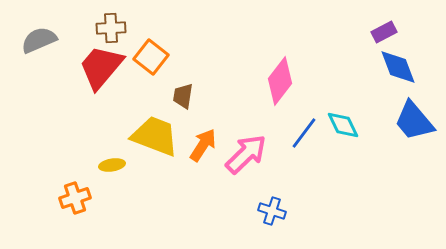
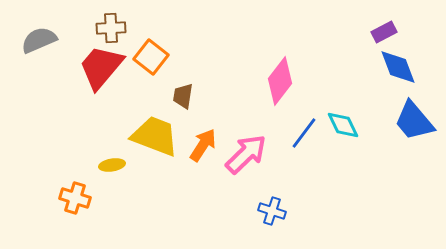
orange cross: rotated 36 degrees clockwise
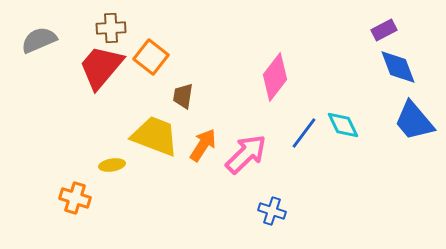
purple rectangle: moved 2 px up
pink diamond: moved 5 px left, 4 px up
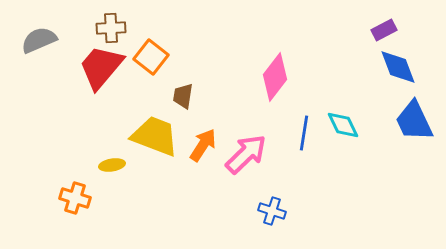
blue trapezoid: rotated 15 degrees clockwise
blue line: rotated 28 degrees counterclockwise
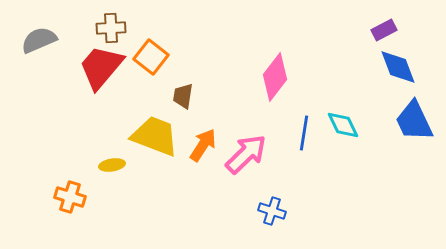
orange cross: moved 5 px left, 1 px up
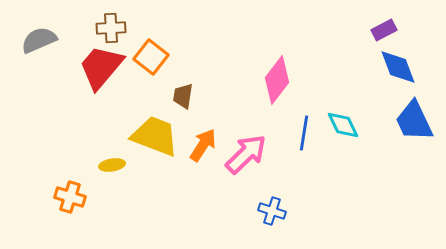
pink diamond: moved 2 px right, 3 px down
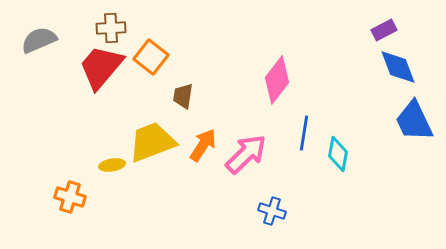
cyan diamond: moved 5 px left, 29 px down; rotated 36 degrees clockwise
yellow trapezoid: moved 3 px left, 6 px down; rotated 42 degrees counterclockwise
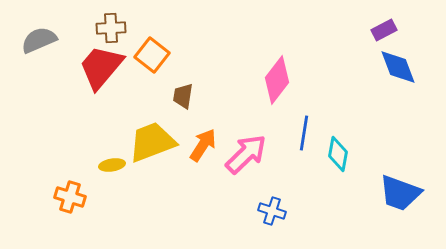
orange square: moved 1 px right, 2 px up
blue trapezoid: moved 14 px left, 72 px down; rotated 45 degrees counterclockwise
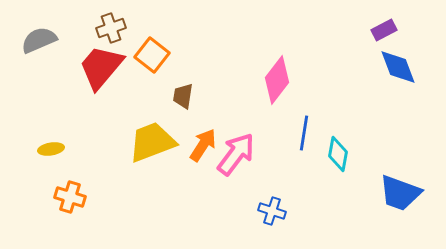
brown cross: rotated 16 degrees counterclockwise
pink arrow: moved 10 px left; rotated 9 degrees counterclockwise
yellow ellipse: moved 61 px left, 16 px up
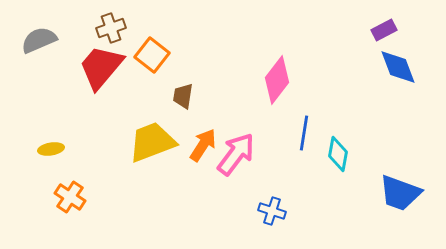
orange cross: rotated 16 degrees clockwise
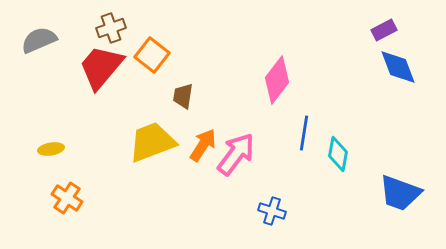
orange cross: moved 3 px left, 1 px down
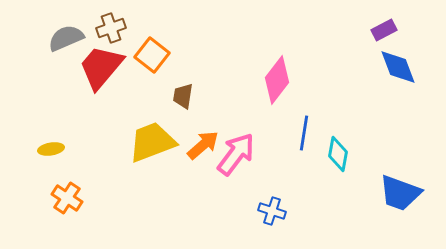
gray semicircle: moved 27 px right, 2 px up
orange arrow: rotated 16 degrees clockwise
